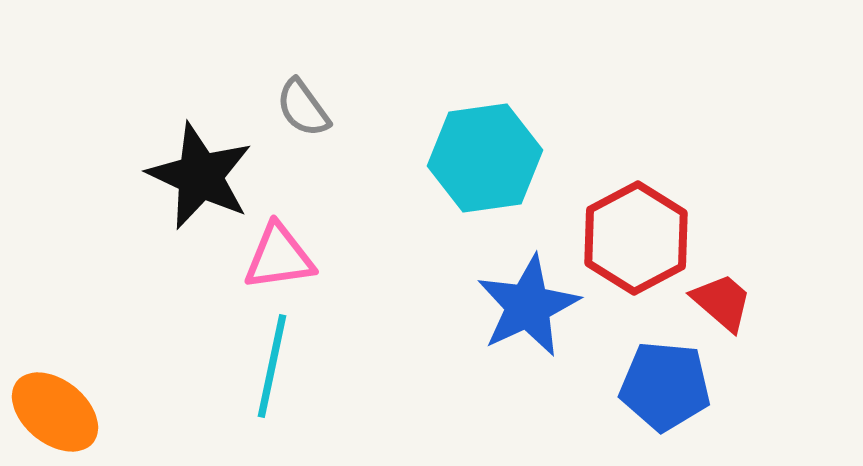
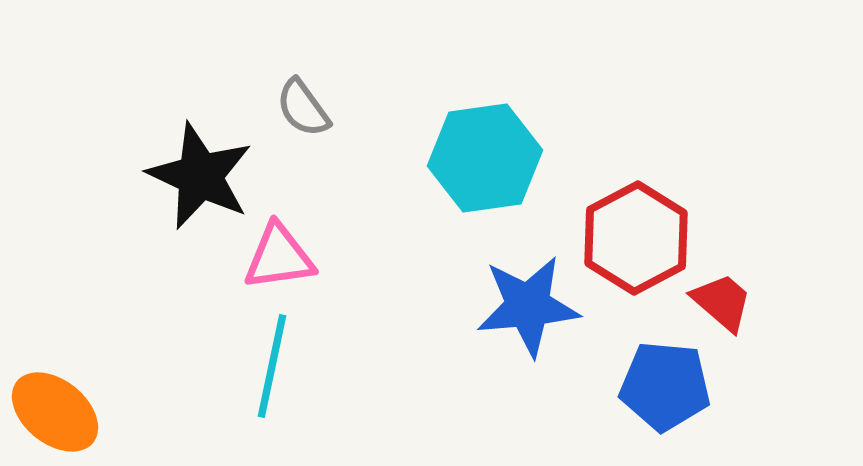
blue star: rotated 20 degrees clockwise
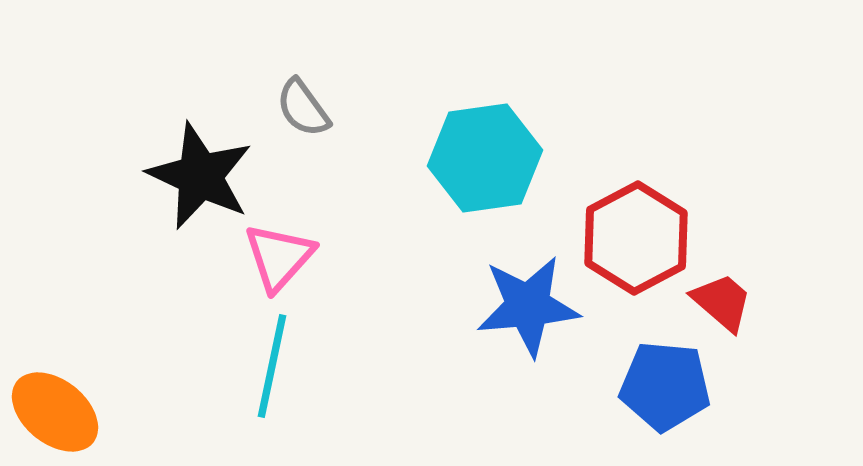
pink triangle: rotated 40 degrees counterclockwise
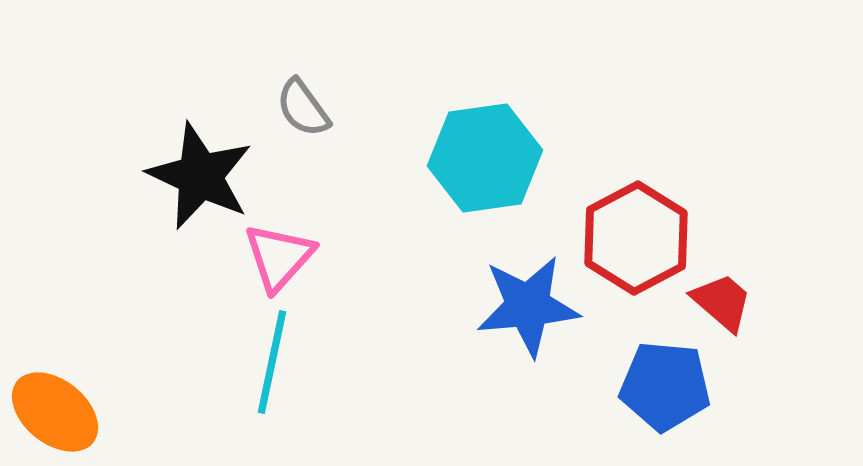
cyan line: moved 4 px up
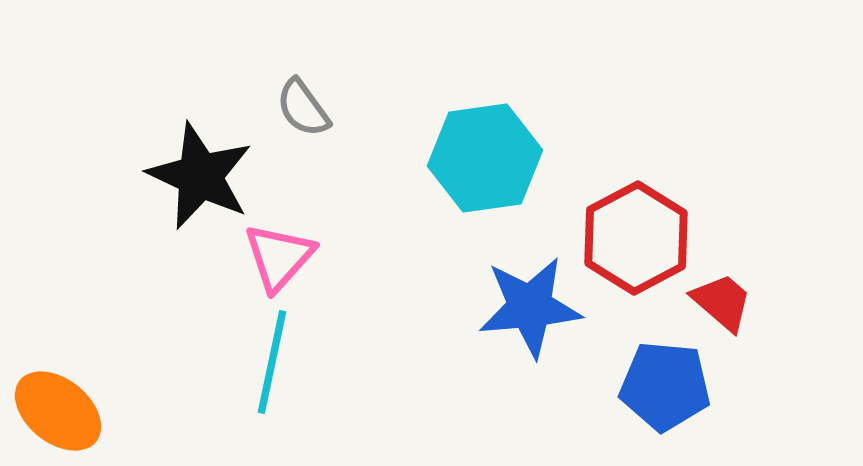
blue star: moved 2 px right, 1 px down
orange ellipse: moved 3 px right, 1 px up
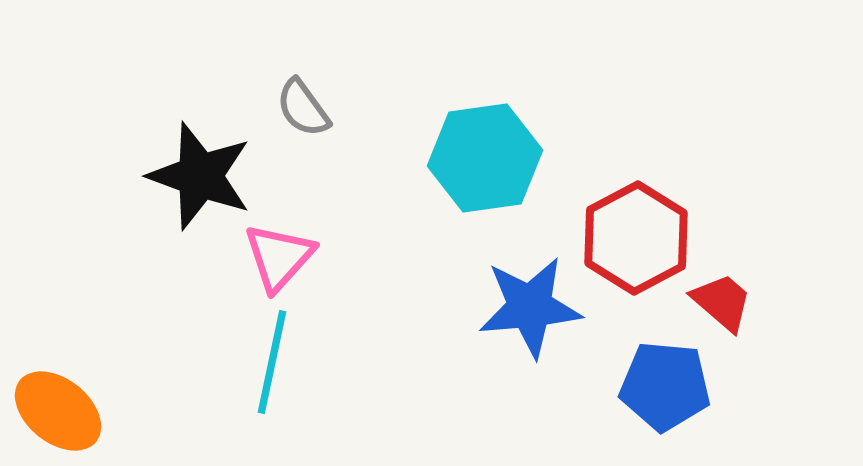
black star: rotated 5 degrees counterclockwise
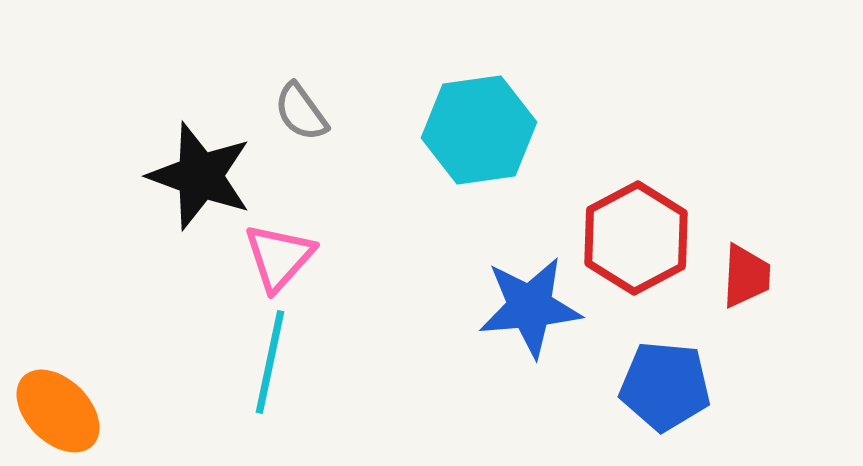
gray semicircle: moved 2 px left, 4 px down
cyan hexagon: moved 6 px left, 28 px up
red trapezoid: moved 24 px right, 26 px up; rotated 52 degrees clockwise
cyan line: moved 2 px left
orange ellipse: rotated 6 degrees clockwise
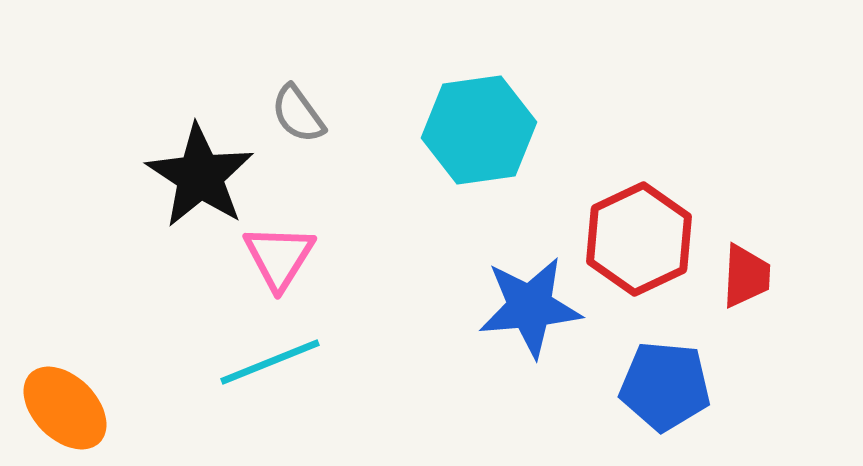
gray semicircle: moved 3 px left, 2 px down
black star: rotated 13 degrees clockwise
red hexagon: moved 3 px right, 1 px down; rotated 3 degrees clockwise
pink triangle: rotated 10 degrees counterclockwise
cyan line: rotated 56 degrees clockwise
orange ellipse: moved 7 px right, 3 px up
